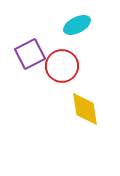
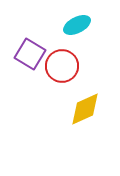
purple square: rotated 32 degrees counterclockwise
yellow diamond: rotated 75 degrees clockwise
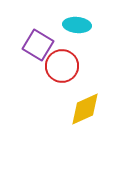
cyan ellipse: rotated 32 degrees clockwise
purple square: moved 8 px right, 9 px up
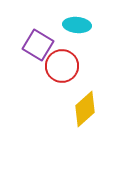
yellow diamond: rotated 18 degrees counterclockwise
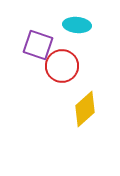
purple square: rotated 12 degrees counterclockwise
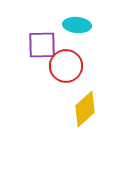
purple square: moved 4 px right; rotated 20 degrees counterclockwise
red circle: moved 4 px right
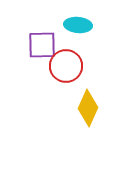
cyan ellipse: moved 1 px right
yellow diamond: moved 3 px right, 1 px up; rotated 24 degrees counterclockwise
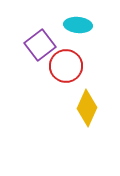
purple square: moved 2 px left; rotated 36 degrees counterclockwise
yellow diamond: moved 1 px left
